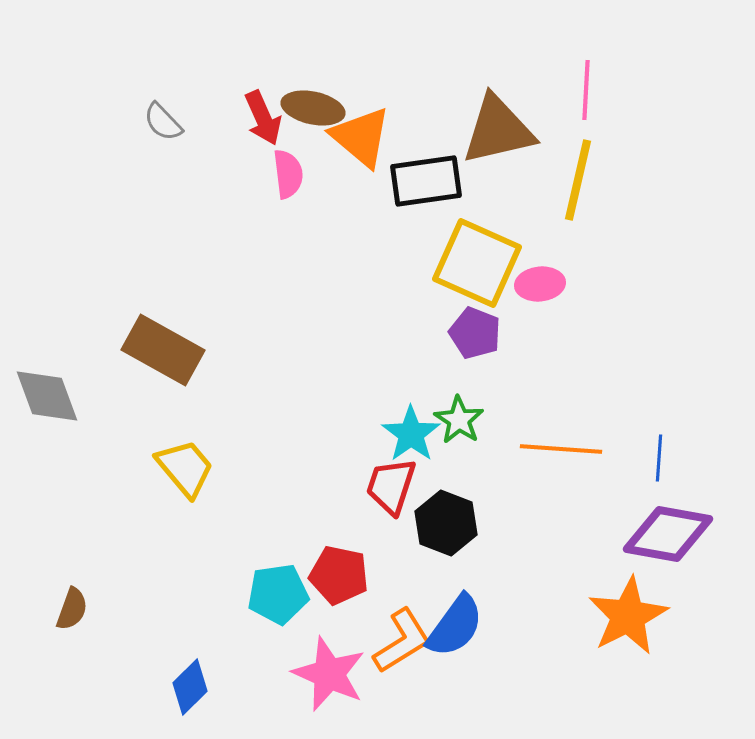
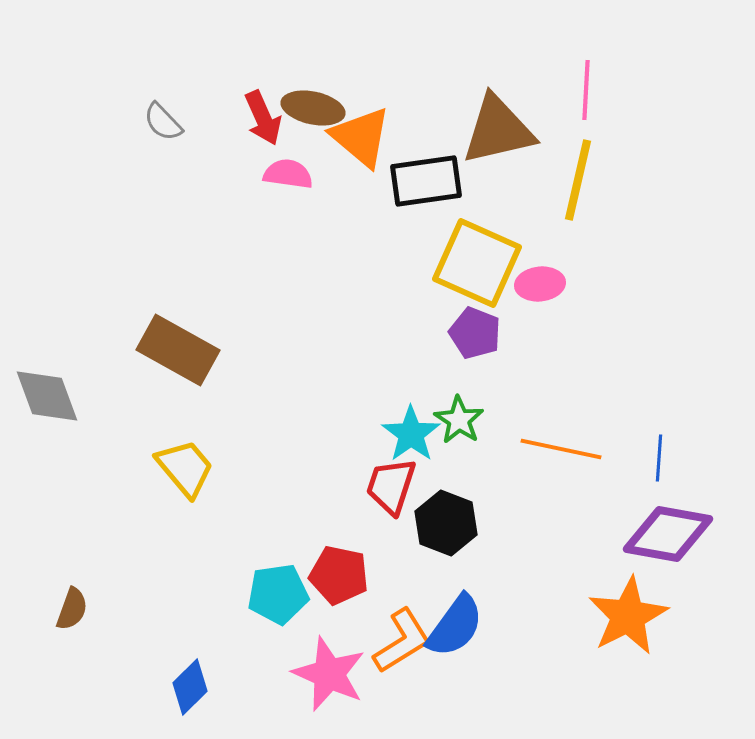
pink semicircle: rotated 75 degrees counterclockwise
brown rectangle: moved 15 px right
orange line: rotated 8 degrees clockwise
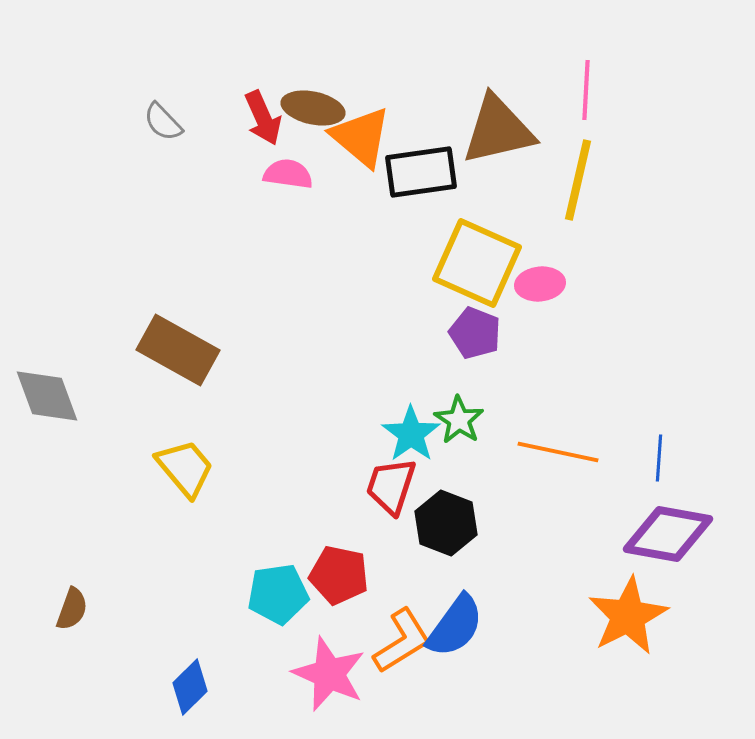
black rectangle: moved 5 px left, 9 px up
orange line: moved 3 px left, 3 px down
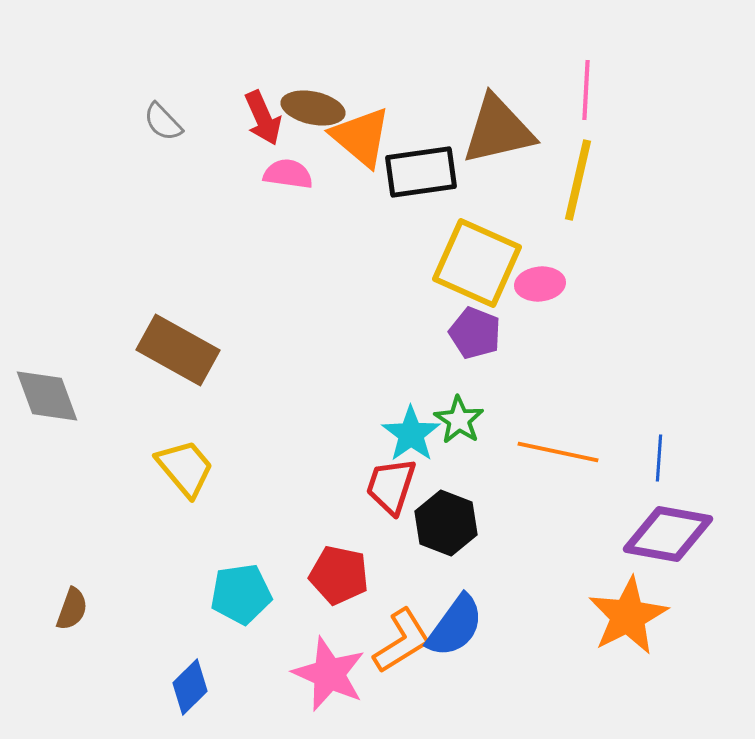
cyan pentagon: moved 37 px left
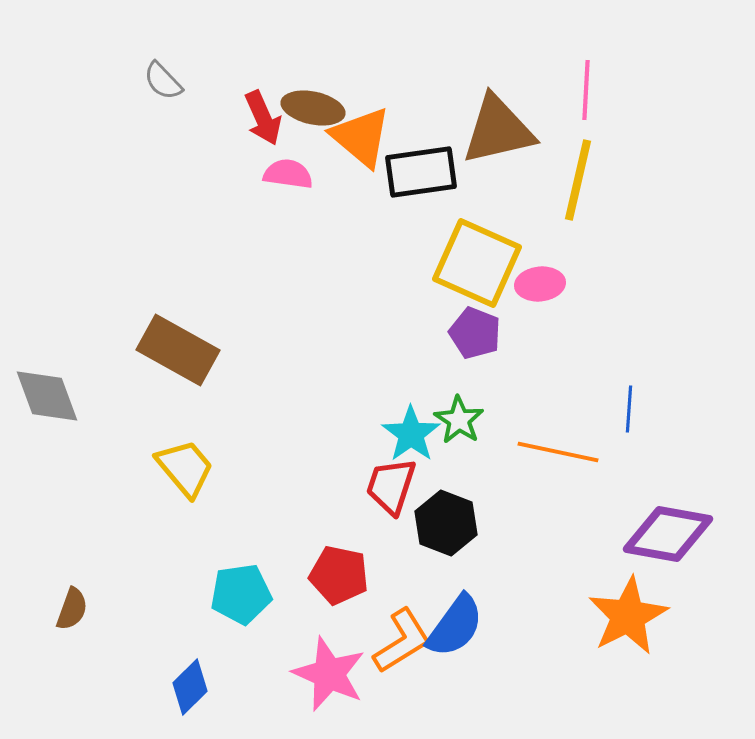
gray semicircle: moved 41 px up
blue line: moved 30 px left, 49 px up
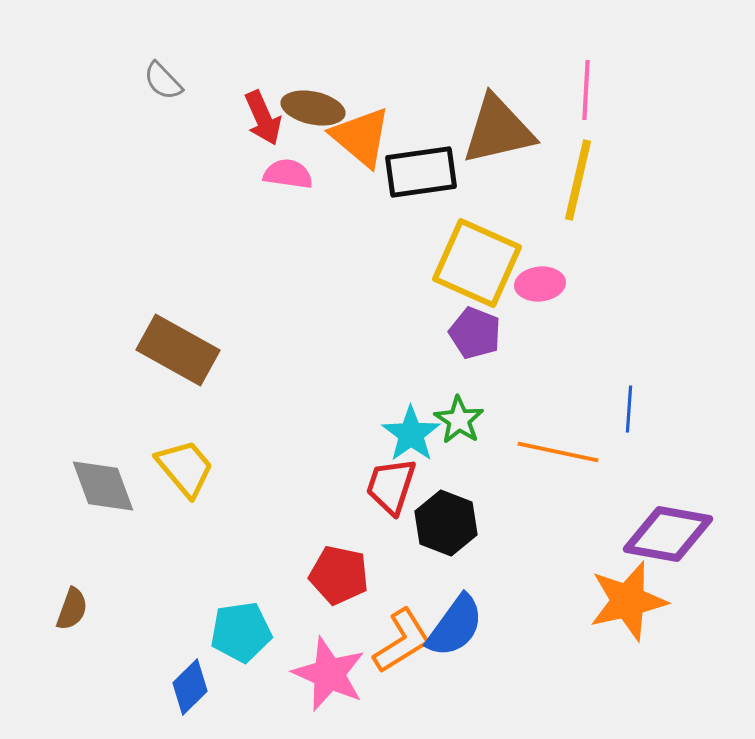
gray diamond: moved 56 px right, 90 px down
cyan pentagon: moved 38 px down
orange star: moved 15 px up; rotated 14 degrees clockwise
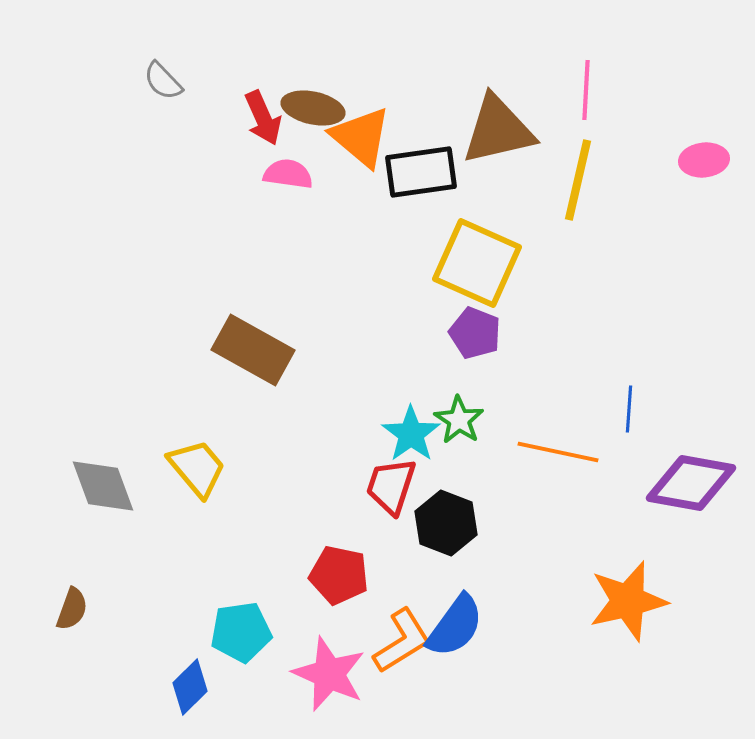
pink ellipse: moved 164 px right, 124 px up
brown rectangle: moved 75 px right
yellow trapezoid: moved 12 px right
purple diamond: moved 23 px right, 51 px up
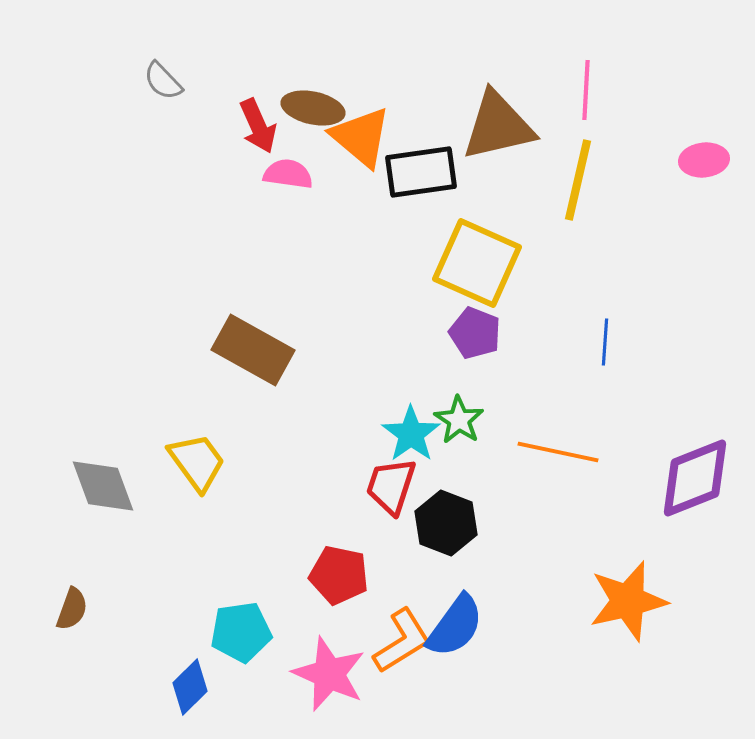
red arrow: moved 5 px left, 8 px down
brown triangle: moved 4 px up
blue line: moved 24 px left, 67 px up
yellow trapezoid: moved 6 px up; rotated 4 degrees clockwise
purple diamond: moved 4 px right, 5 px up; rotated 32 degrees counterclockwise
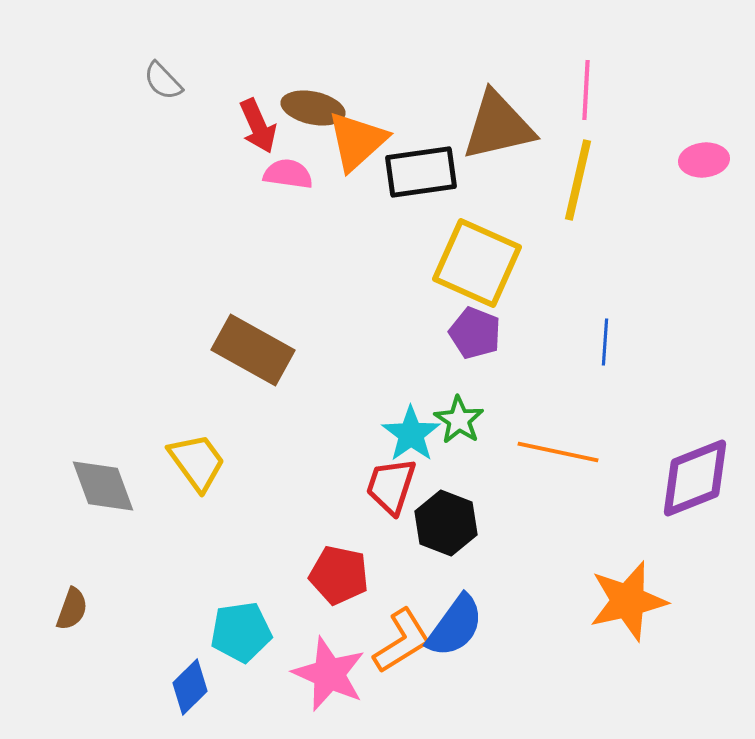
orange triangle: moved 4 px left, 4 px down; rotated 38 degrees clockwise
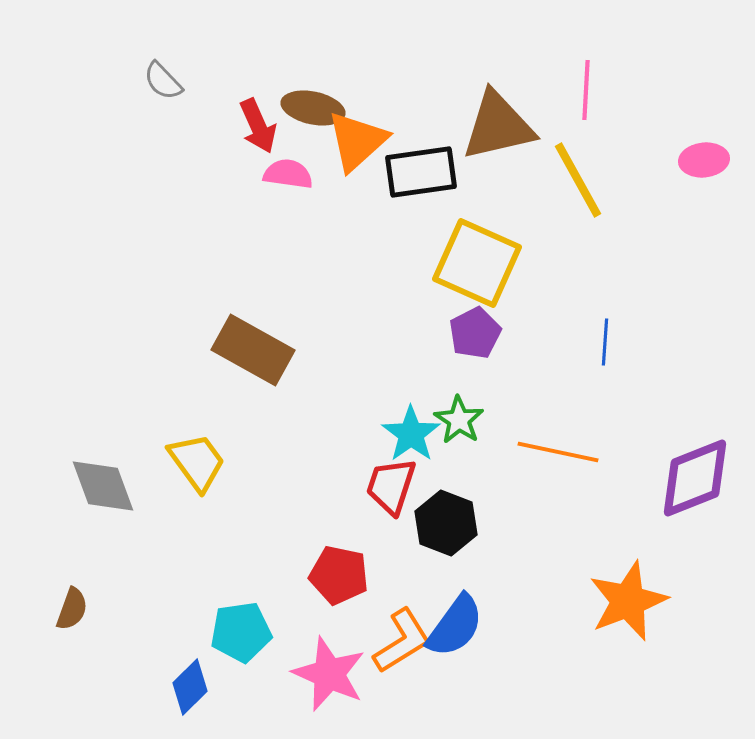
yellow line: rotated 42 degrees counterclockwise
purple pentagon: rotated 24 degrees clockwise
orange star: rotated 8 degrees counterclockwise
